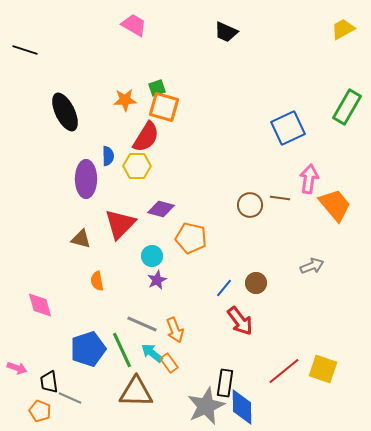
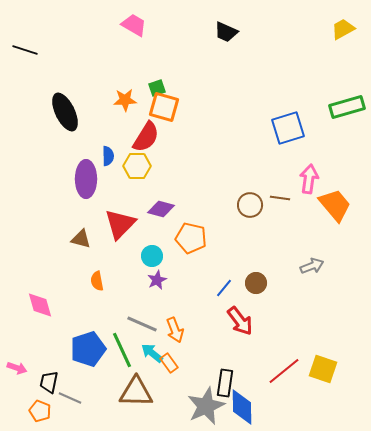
green rectangle at (347, 107): rotated 44 degrees clockwise
blue square at (288, 128): rotated 8 degrees clockwise
black trapezoid at (49, 382): rotated 20 degrees clockwise
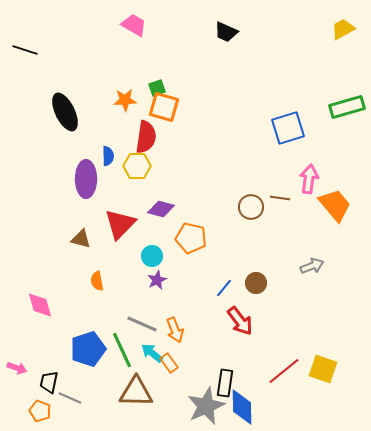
red semicircle at (146, 137): rotated 24 degrees counterclockwise
brown circle at (250, 205): moved 1 px right, 2 px down
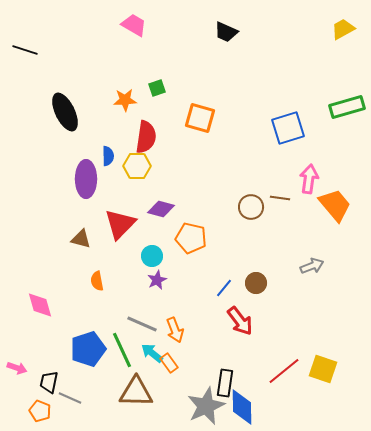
orange square at (164, 107): moved 36 px right, 11 px down
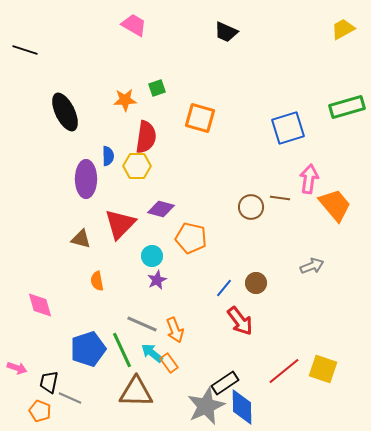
black rectangle at (225, 383): rotated 48 degrees clockwise
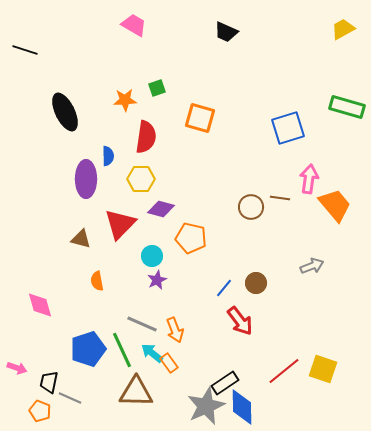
green rectangle at (347, 107): rotated 32 degrees clockwise
yellow hexagon at (137, 166): moved 4 px right, 13 px down
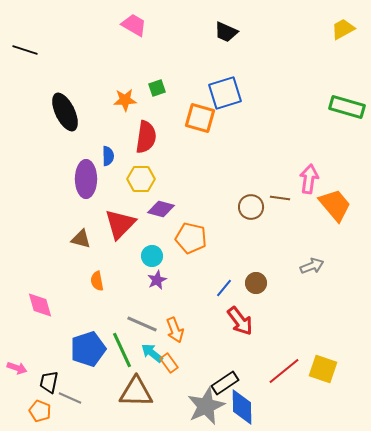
blue square at (288, 128): moved 63 px left, 35 px up
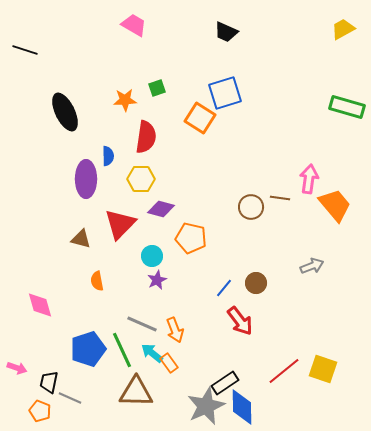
orange square at (200, 118): rotated 16 degrees clockwise
